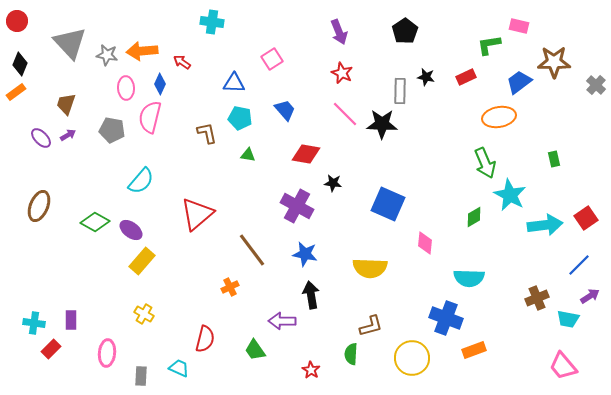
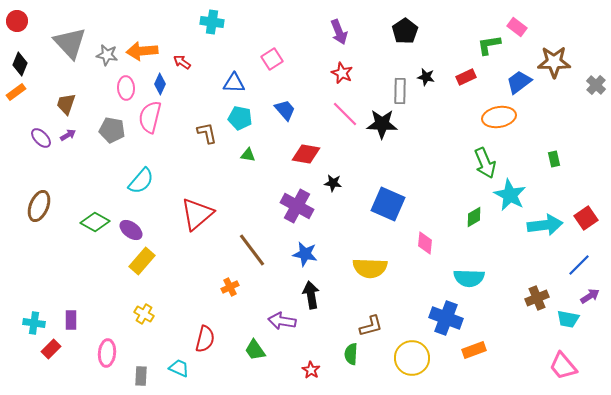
pink rectangle at (519, 26): moved 2 px left, 1 px down; rotated 24 degrees clockwise
purple arrow at (282, 321): rotated 8 degrees clockwise
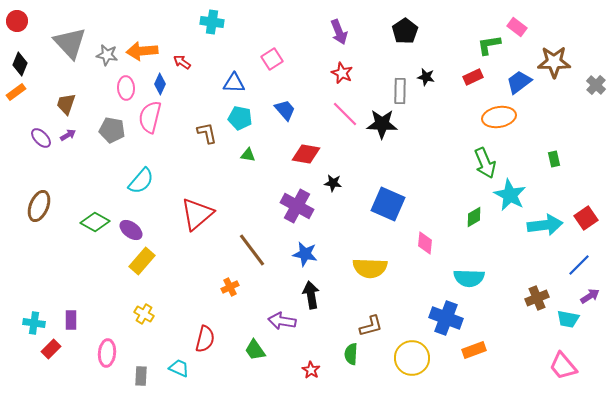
red rectangle at (466, 77): moved 7 px right
